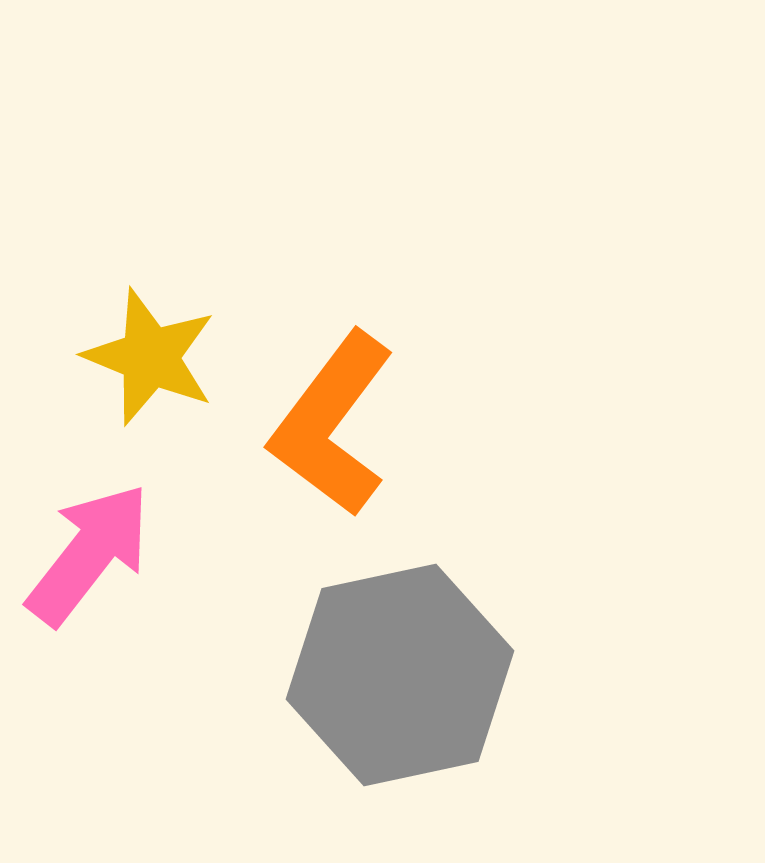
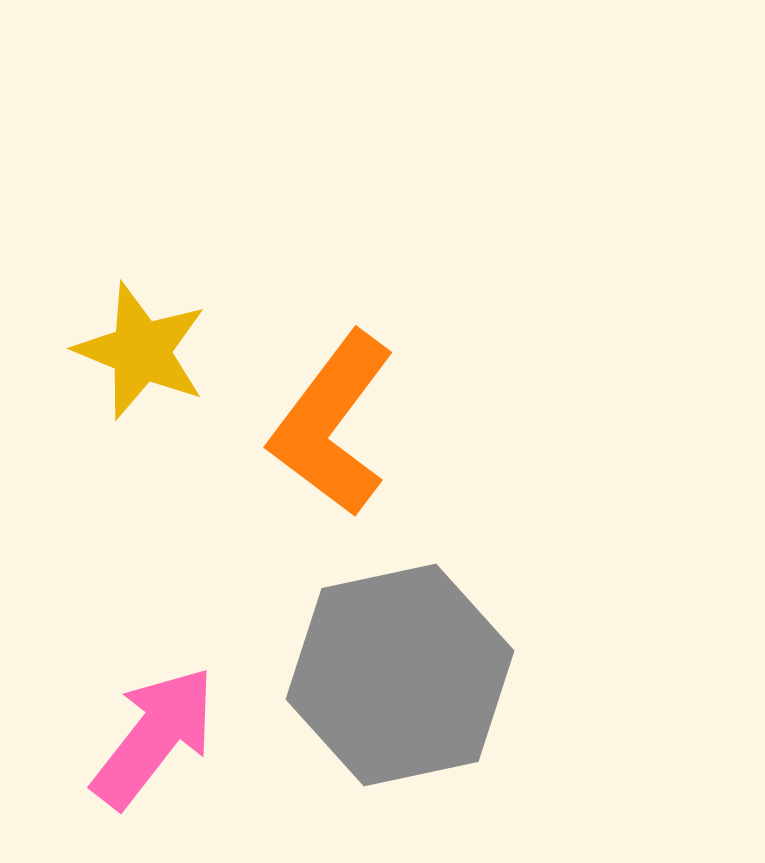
yellow star: moved 9 px left, 6 px up
pink arrow: moved 65 px right, 183 px down
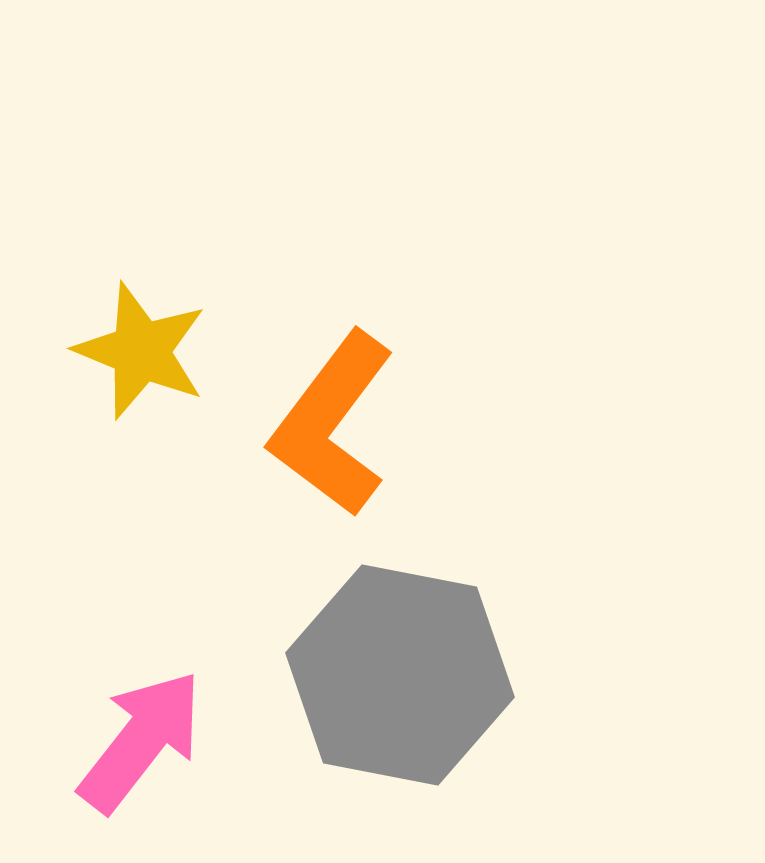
gray hexagon: rotated 23 degrees clockwise
pink arrow: moved 13 px left, 4 px down
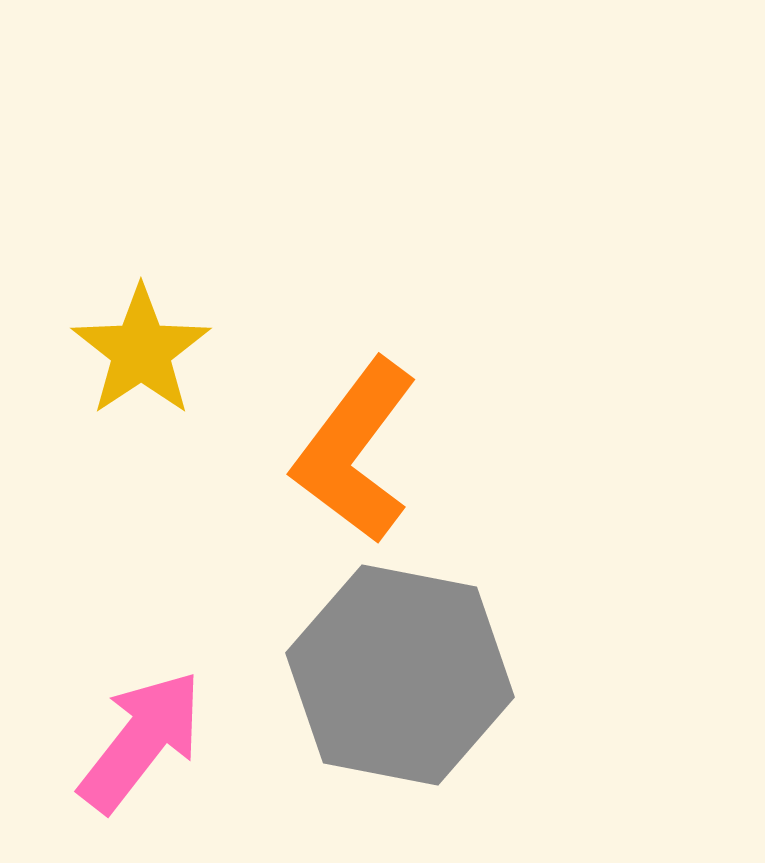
yellow star: rotated 16 degrees clockwise
orange L-shape: moved 23 px right, 27 px down
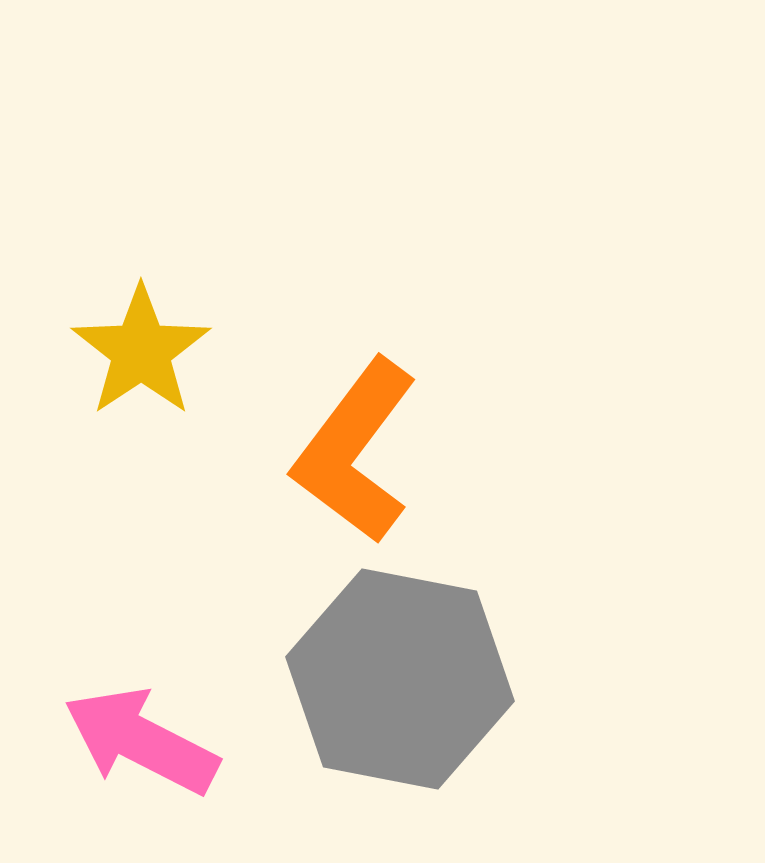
gray hexagon: moved 4 px down
pink arrow: rotated 101 degrees counterclockwise
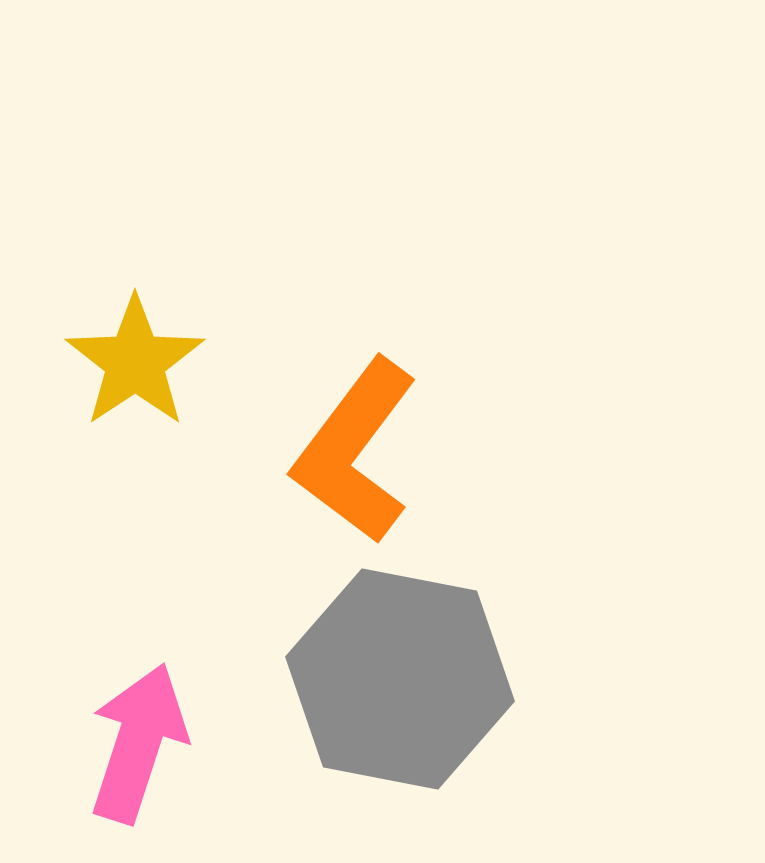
yellow star: moved 6 px left, 11 px down
pink arrow: moved 3 px left, 2 px down; rotated 81 degrees clockwise
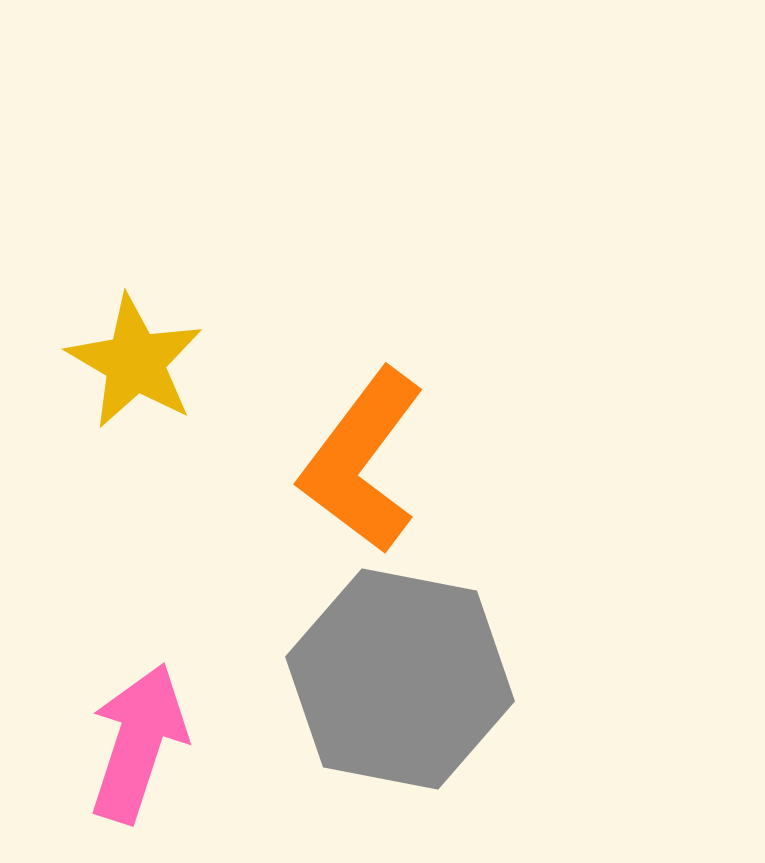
yellow star: rotated 8 degrees counterclockwise
orange L-shape: moved 7 px right, 10 px down
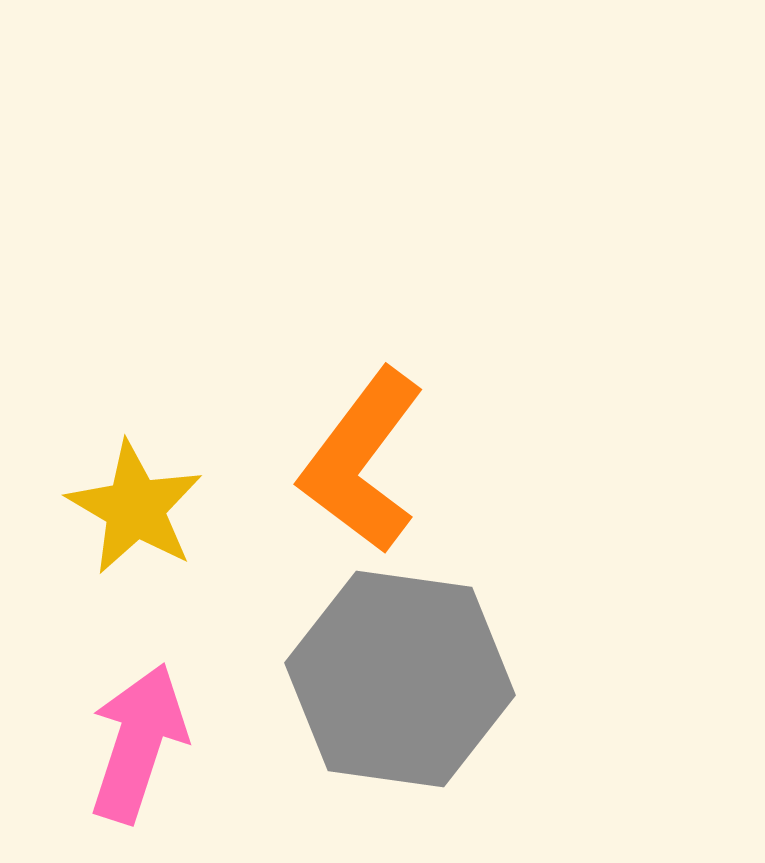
yellow star: moved 146 px down
gray hexagon: rotated 3 degrees counterclockwise
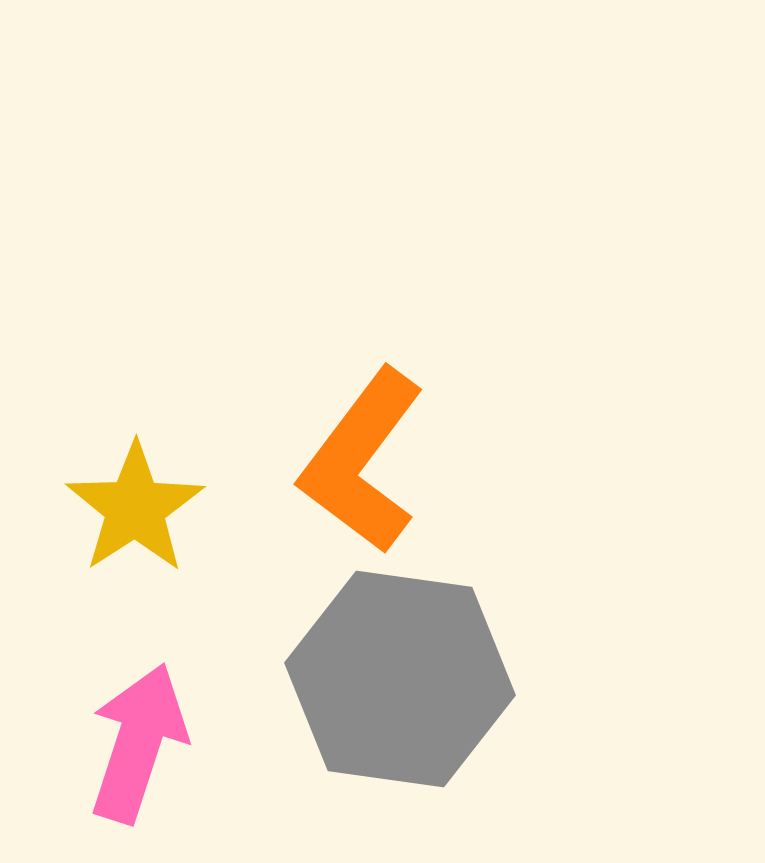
yellow star: rotated 9 degrees clockwise
